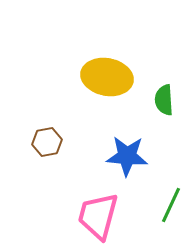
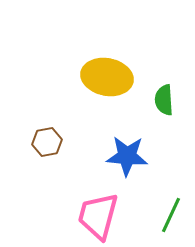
green line: moved 10 px down
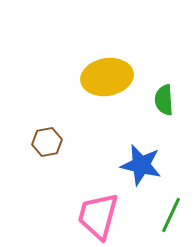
yellow ellipse: rotated 21 degrees counterclockwise
blue star: moved 14 px right, 9 px down; rotated 9 degrees clockwise
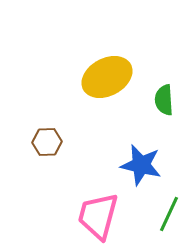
yellow ellipse: rotated 18 degrees counterclockwise
brown hexagon: rotated 8 degrees clockwise
green line: moved 2 px left, 1 px up
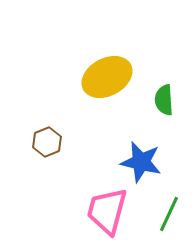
brown hexagon: rotated 20 degrees counterclockwise
blue star: moved 3 px up
pink trapezoid: moved 9 px right, 5 px up
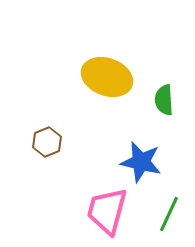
yellow ellipse: rotated 48 degrees clockwise
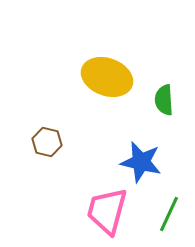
brown hexagon: rotated 24 degrees counterclockwise
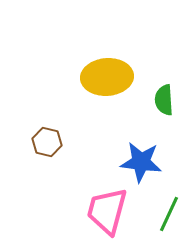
yellow ellipse: rotated 24 degrees counterclockwise
blue star: rotated 6 degrees counterclockwise
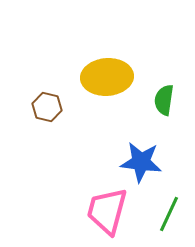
green semicircle: rotated 12 degrees clockwise
brown hexagon: moved 35 px up
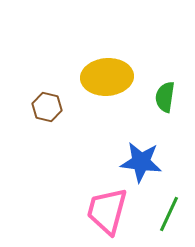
green semicircle: moved 1 px right, 3 px up
